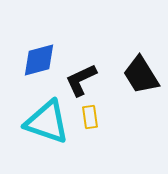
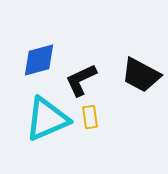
black trapezoid: rotated 30 degrees counterclockwise
cyan triangle: moved 3 px up; rotated 42 degrees counterclockwise
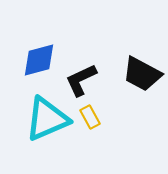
black trapezoid: moved 1 px right, 1 px up
yellow rectangle: rotated 20 degrees counterclockwise
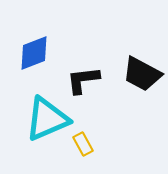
blue diamond: moved 5 px left, 7 px up; rotated 6 degrees counterclockwise
black L-shape: moved 2 px right; rotated 18 degrees clockwise
yellow rectangle: moved 7 px left, 27 px down
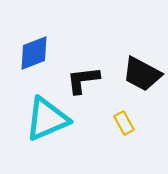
yellow rectangle: moved 41 px right, 21 px up
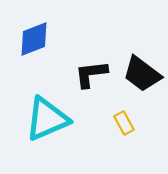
blue diamond: moved 14 px up
black trapezoid: rotated 9 degrees clockwise
black L-shape: moved 8 px right, 6 px up
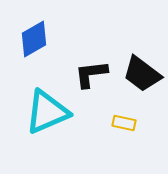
blue diamond: rotated 9 degrees counterclockwise
cyan triangle: moved 7 px up
yellow rectangle: rotated 50 degrees counterclockwise
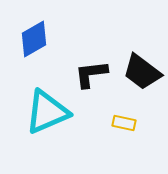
black trapezoid: moved 2 px up
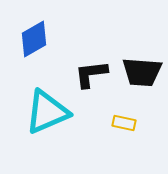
black trapezoid: rotated 33 degrees counterclockwise
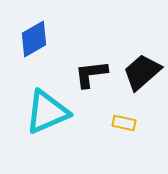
black trapezoid: rotated 135 degrees clockwise
